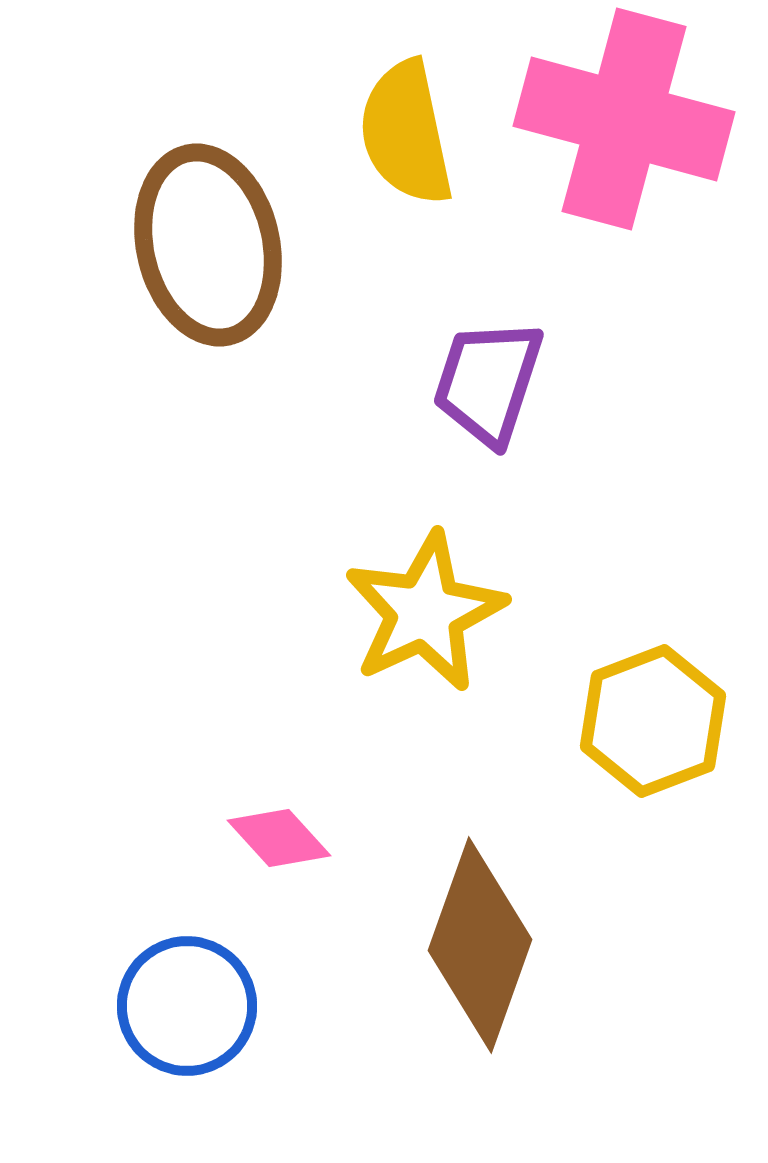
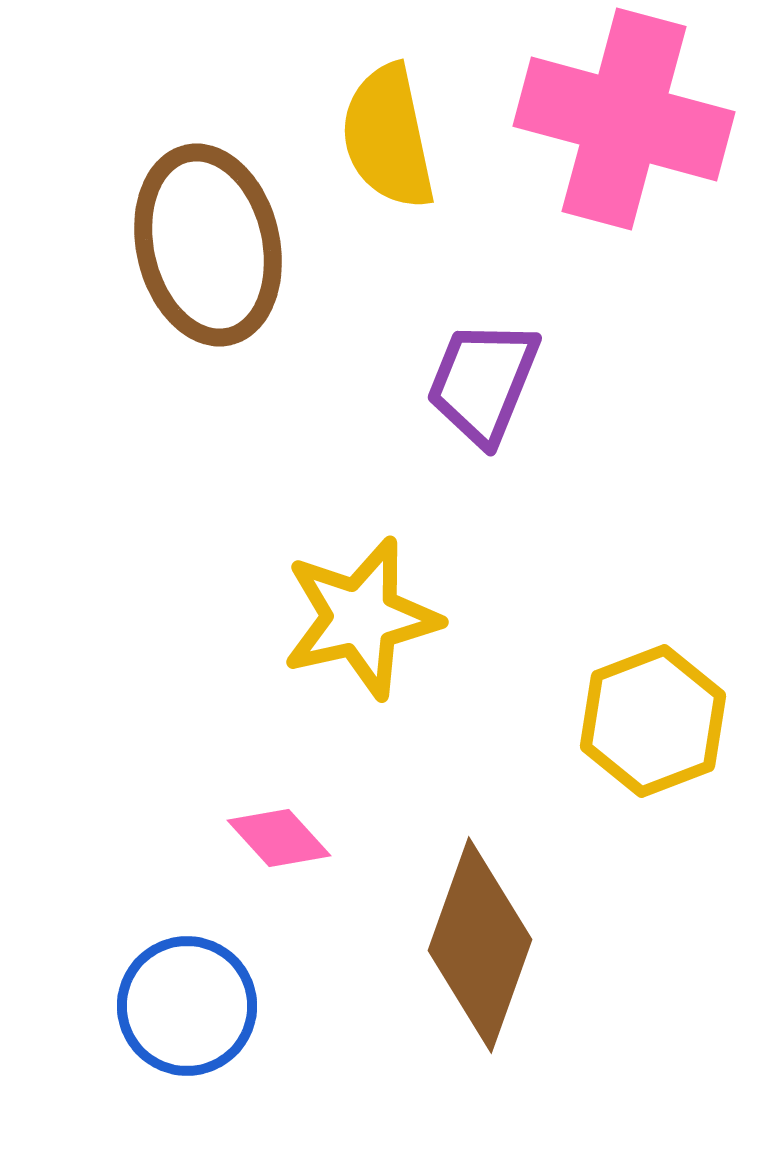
yellow semicircle: moved 18 px left, 4 px down
purple trapezoid: moved 5 px left; rotated 4 degrees clockwise
yellow star: moved 64 px left, 6 px down; rotated 12 degrees clockwise
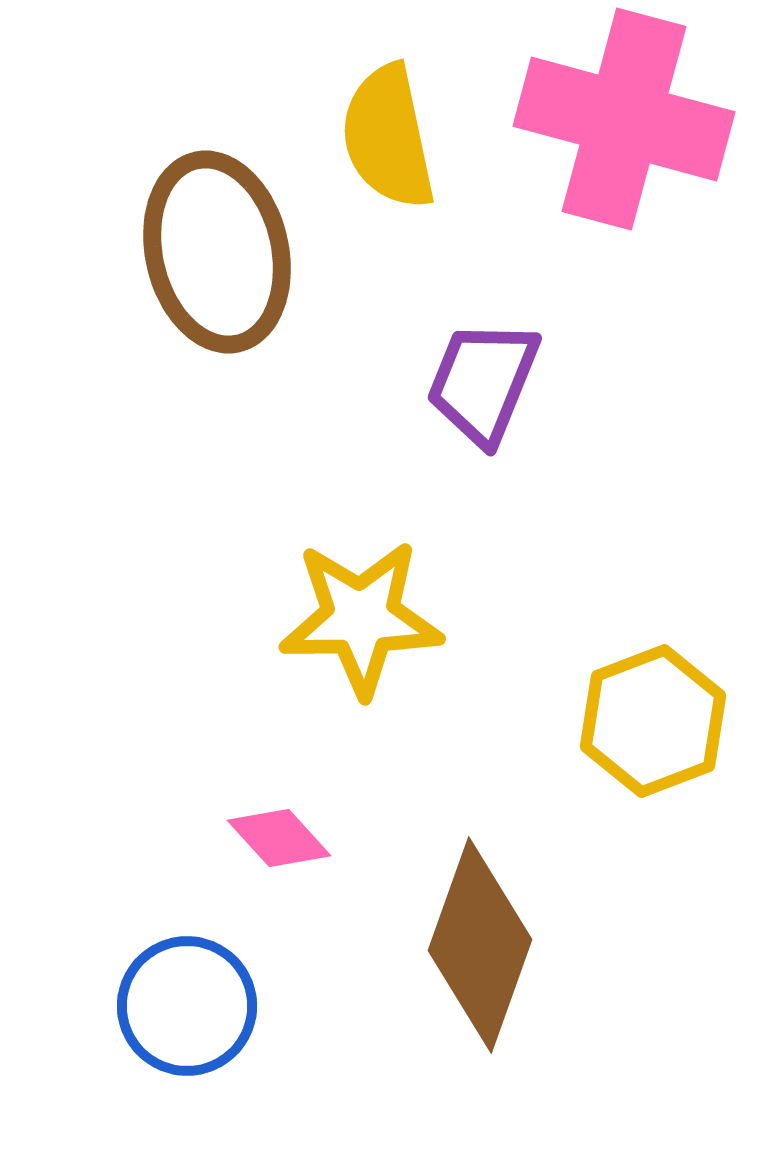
brown ellipse: moved 9 px right, 7 px down
yellow star: rotated 12 degrees clockwise
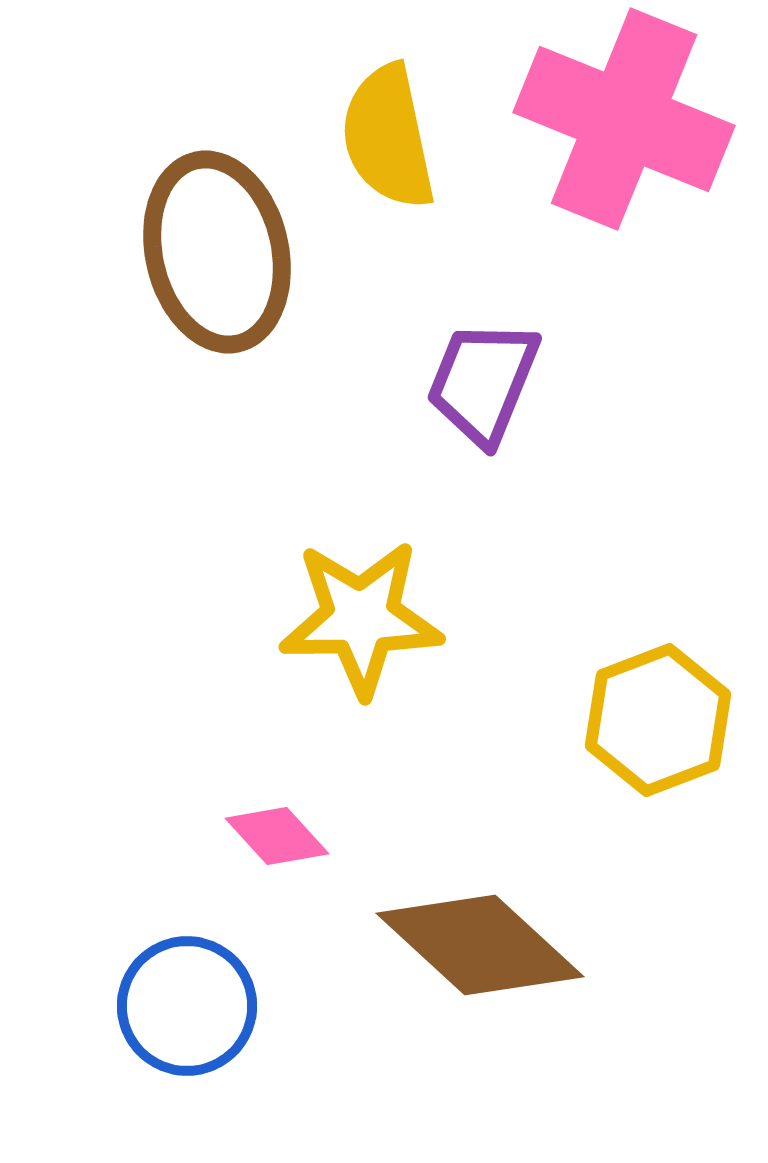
pink cross: rotated 7 degrees clockwise
yellow hexagon: moved 5 px right, 1 px up
pink diamond: moved 2 px left, 2 px up
brown diamond: rotated 67 degrees counterclockwise
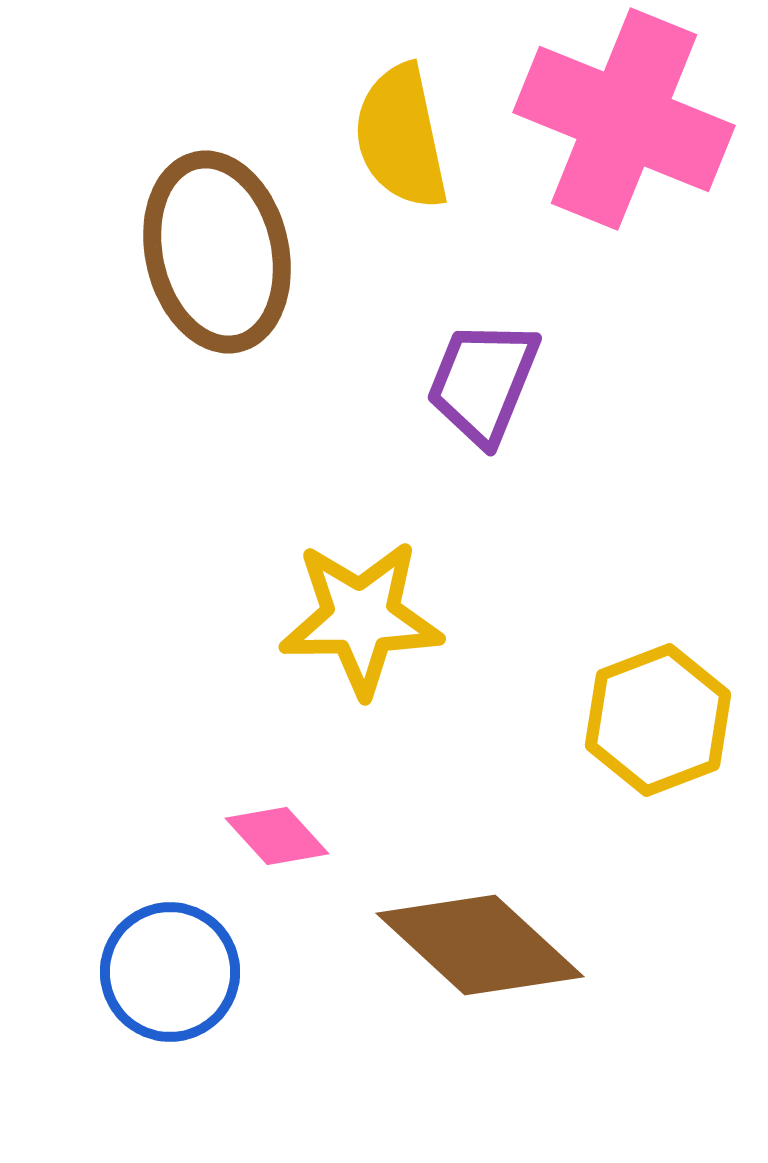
yellow semicircle: moved 13 px right
blue circle: moved 17 px left, 34 px up
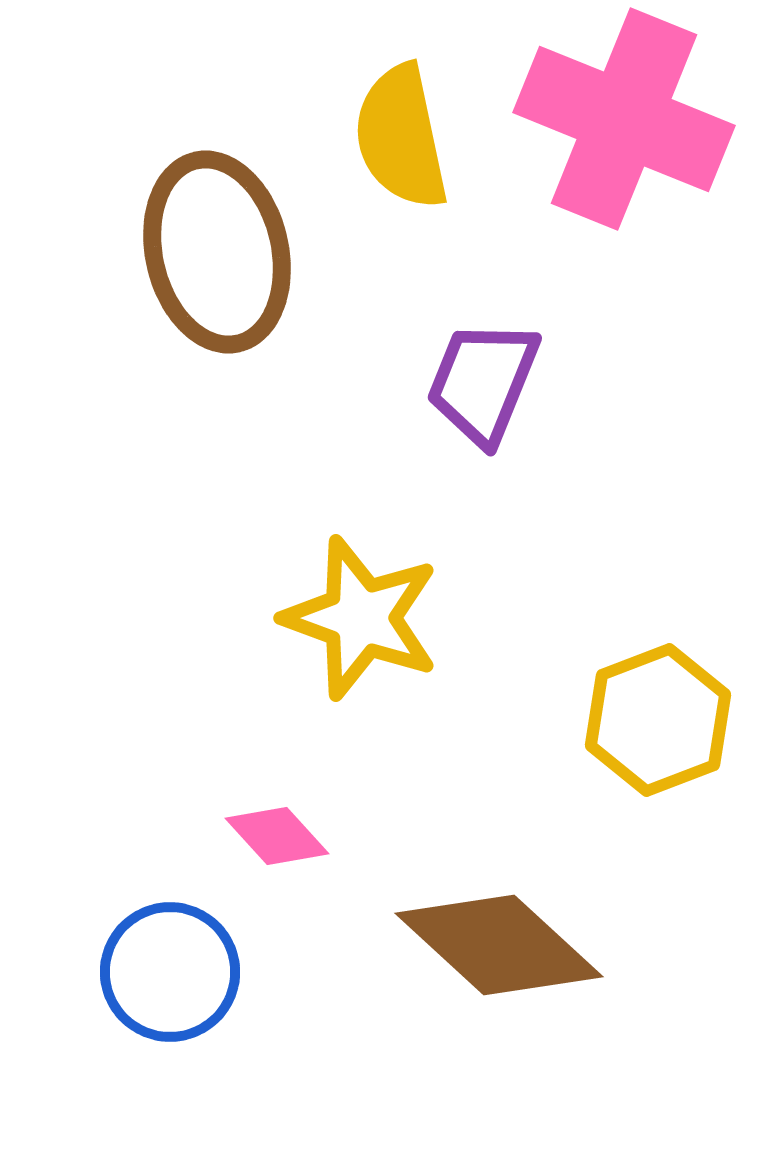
yellow star: rotated 21 degrees clockwise
brown diamond: moved 19 px right
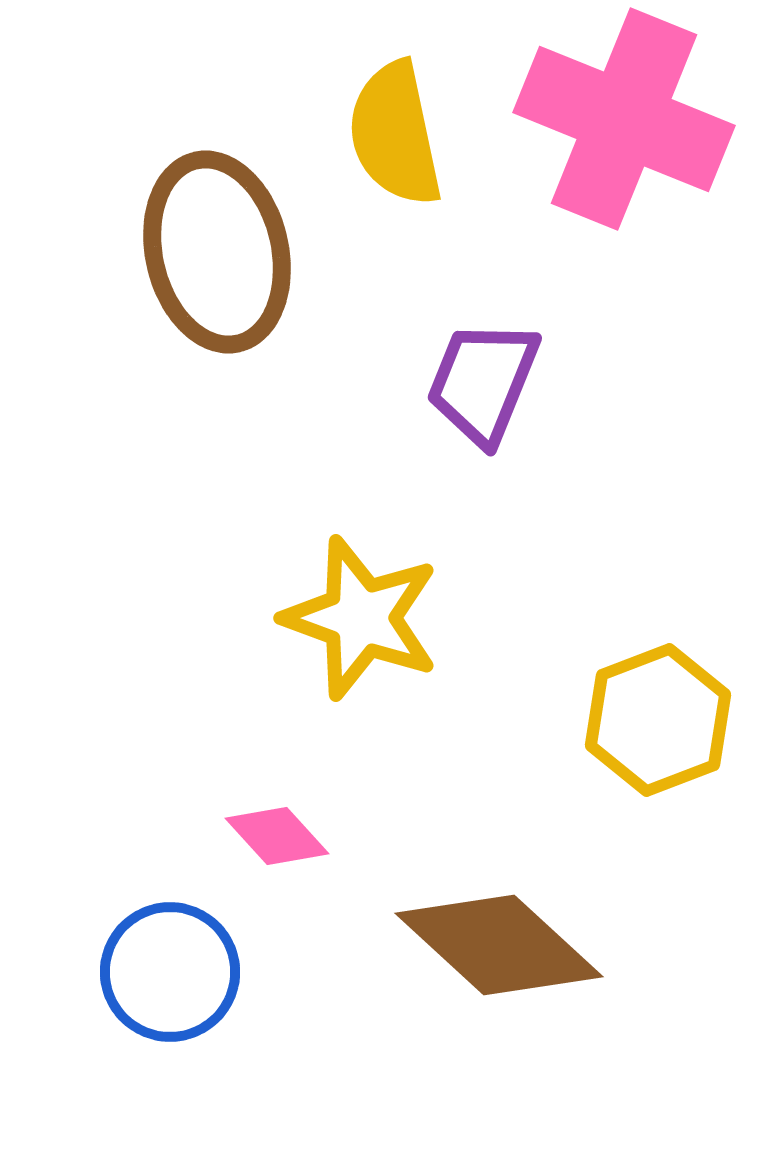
yellow semicircle: moved 6 px left, 3 px up
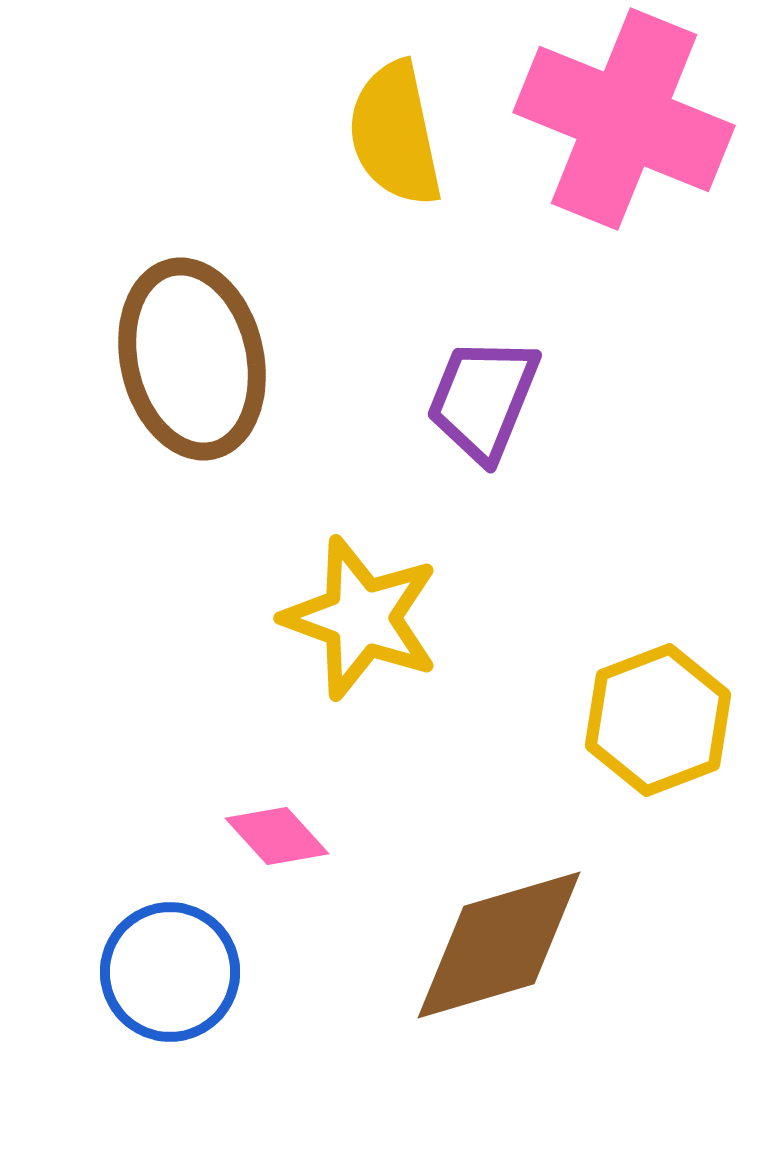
brown ellipse: moved 25 px left, 107 px down
purple trapezoid: moved 17 px down
brown diamond: rotated 59 degrees counterclockwise
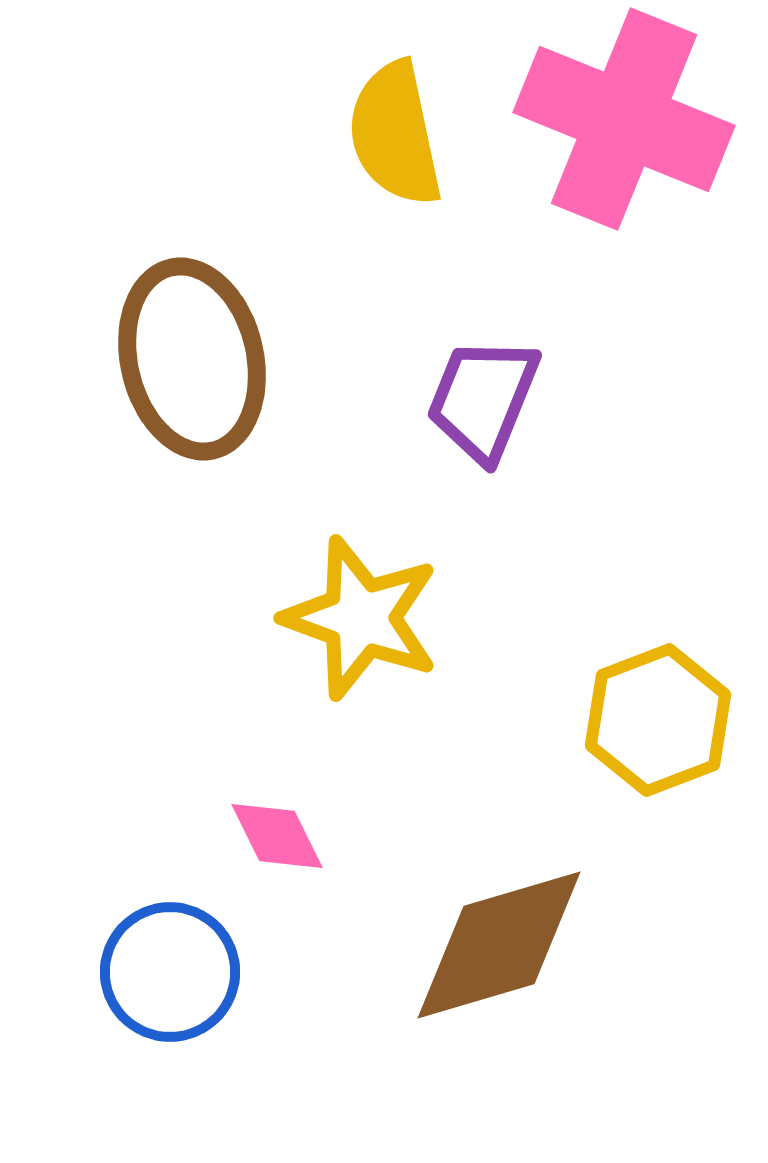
pink diamond: rotated 16 degrees clockwise
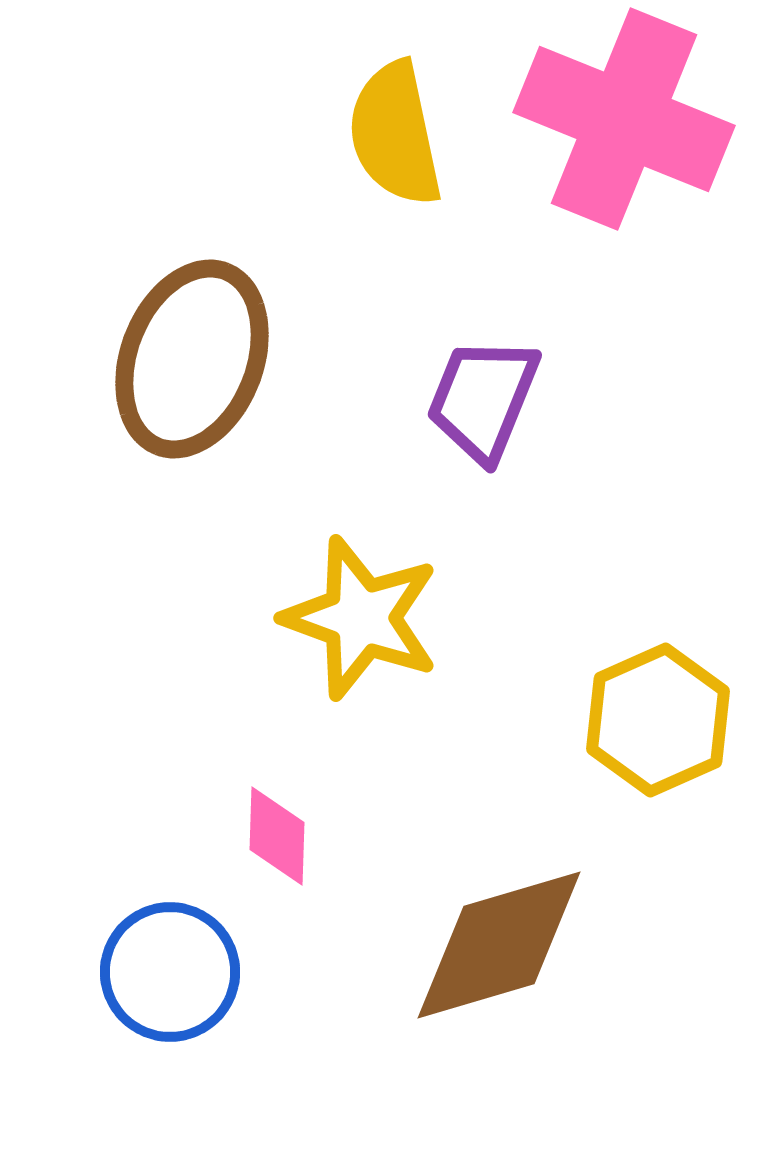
brown ellipse: rotated 34 degrees clockwise
yellow hexagon: rotated 3 degrees counterclockwise
pink diamond: rotated 28 degrees clockwise
